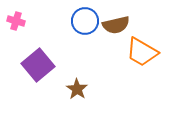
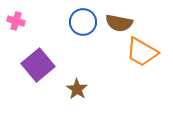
blue circle: moved 2 px left, 1 px down
brown semicircle: moved 3 px right, 2 px up; rotated 24 degrees clockwise
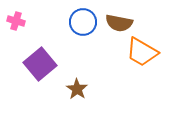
purple square: moved 2 px right, 1 px up
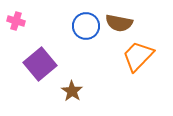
blue circle: moved 3 px right, 4 px down
orange trapezoid: moved 4 px left, 4 px down; rotated 104 degrees clockwise
brown star: moved 5 px left, 2 px down
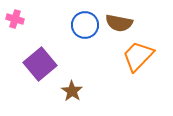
pink cross: moved 1 px left, 2 px up
blue circle: moved 1 px left, 1 px up
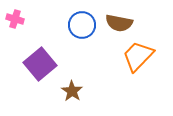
blue circle: moved 3 px left
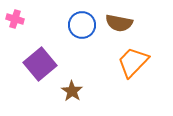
orange trapezoid: moved 5 px left, 6 px down
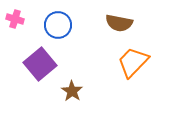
blue circle: moved 24 px left
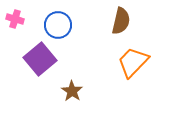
brown semicircle: moved 2 px right, 2 px up; rotated 88 degrees counterclockwise
purple square: moved 5 px up
